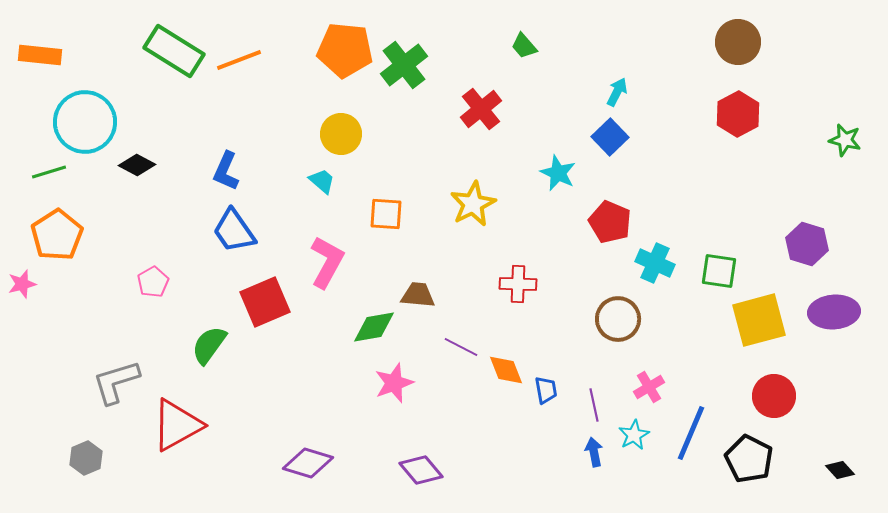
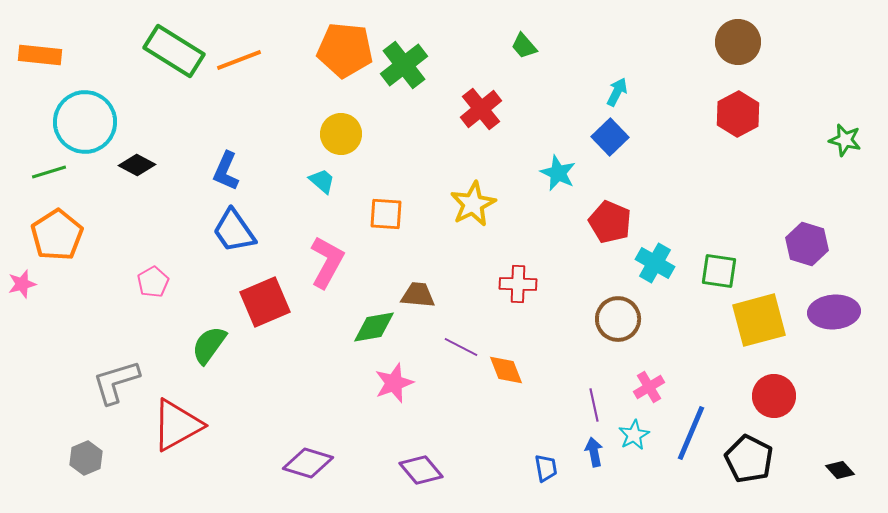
cyan cross at (655, 263): rotated 6 degrees clockwise
blue trapezoid at (546, 390): moved 78 px down
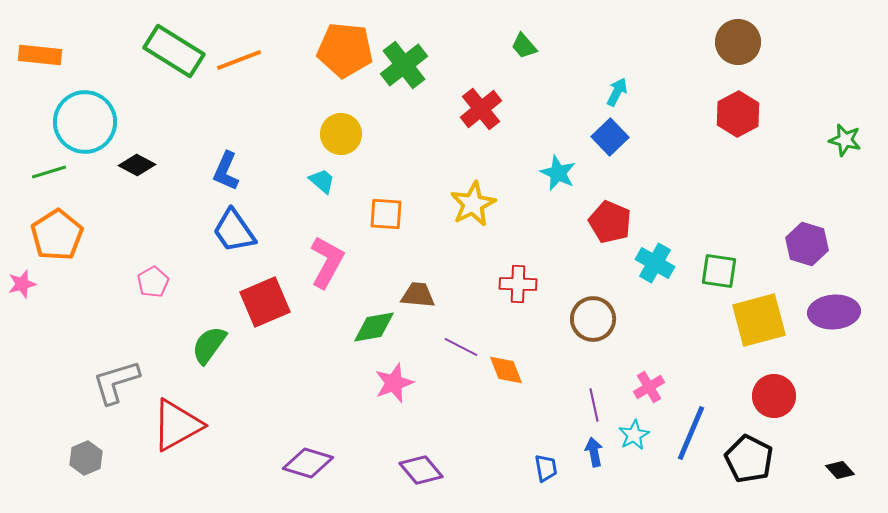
brown circle at (618, 319): moved 25 px left
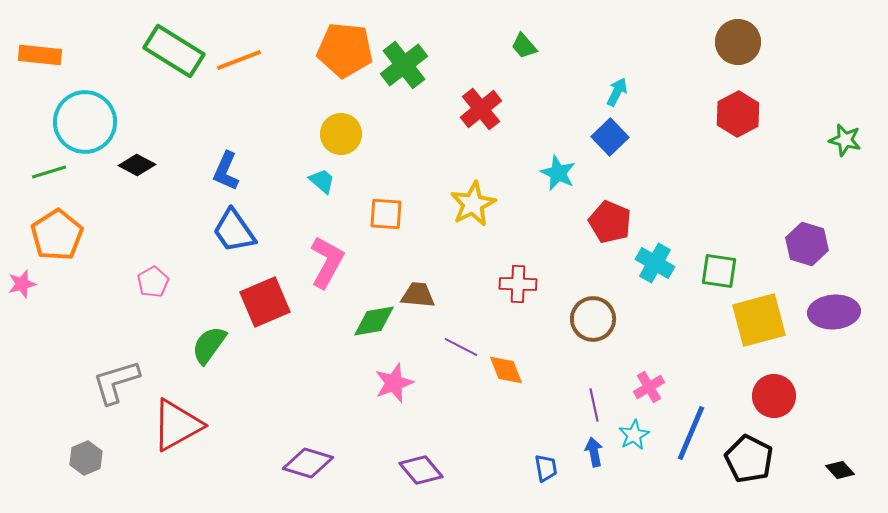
green diamond at (374, 327): moved 6 px up
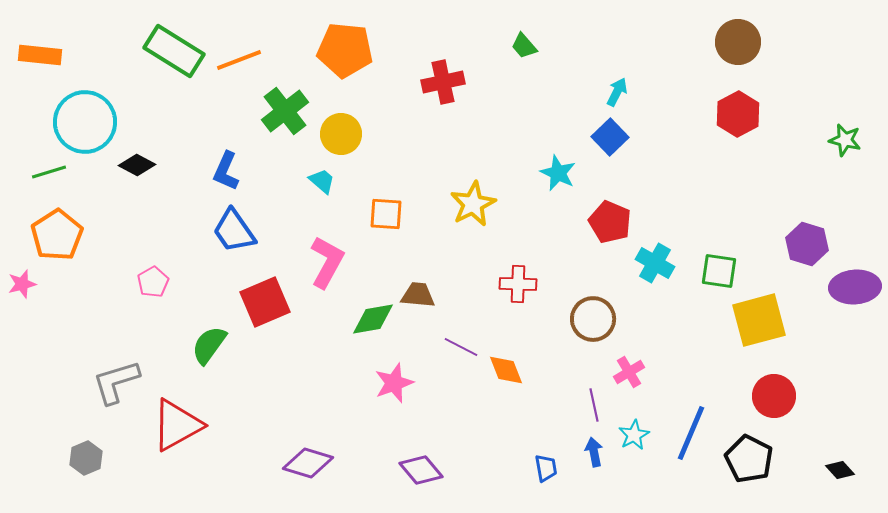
green cross at (404, 65): moved 119 px left, 46 px down
red cross at (481, 109): moved 38 px left, 27 px up; rotated 27 degrees clockwise
purple ellipse at (834, 312): moved 21 px right, 25 px up
green diamond at (374, 321): moved 1 px left, 2 px up
pink cross at (649, 387): moved 20 px left, 15 px up
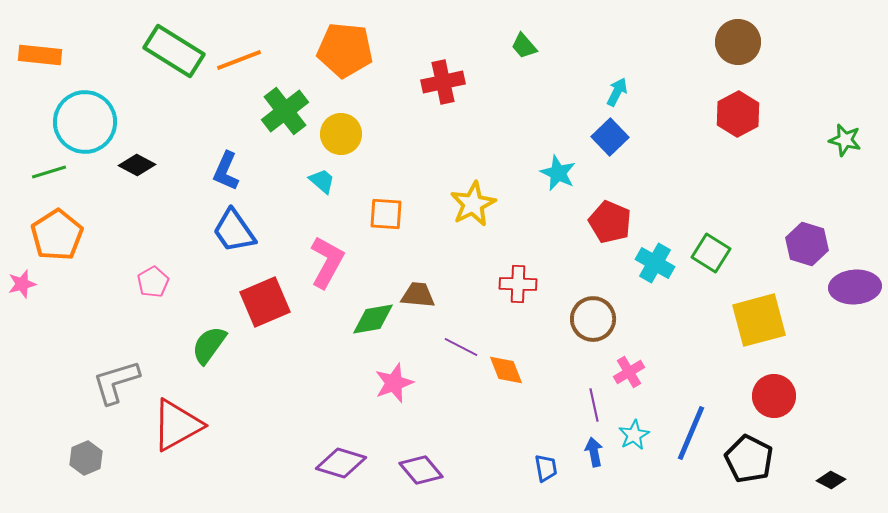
green square at (719, 271): moved 8 px left, 18 px up; rotated 24 degrees clockwise
purple diamond at (308, 463): moved 33 px right
black diamond at (840, 470): moved 9 px left, 10 px down; rotated 20 degrees counterclockwise
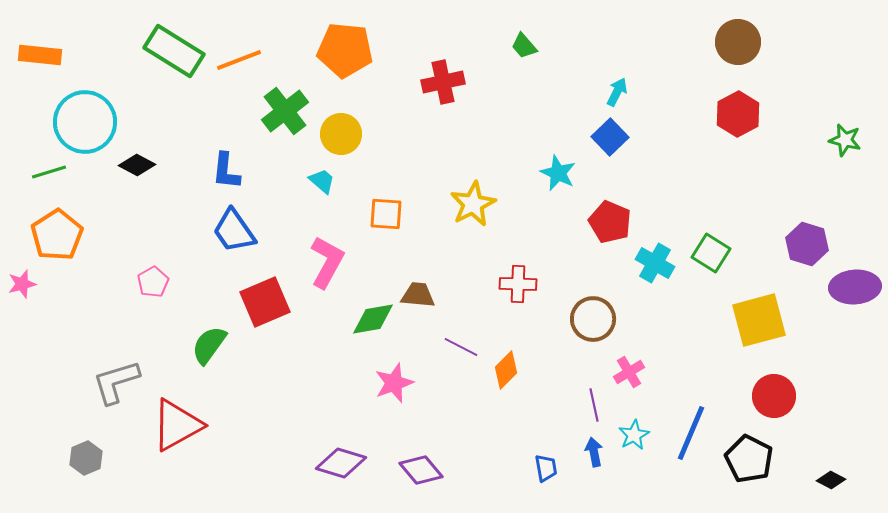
blue L-shape at (226, 171): rotated 18 degrees counterclockwise
orange diamond at (506, 370): rotated 66 degrees clockwise
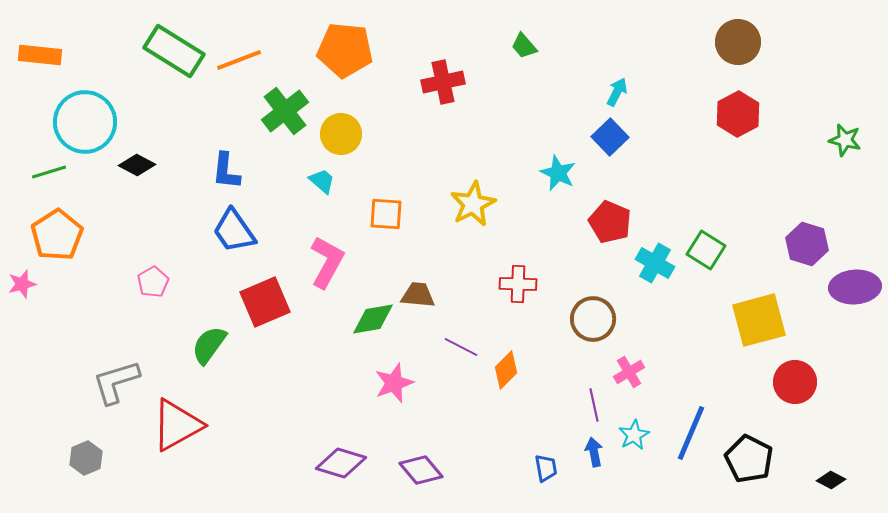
green square at (711, 253): moved 5 px left, 3 px up
red circle at (774, 396): moved 21 px right, 14 px up
